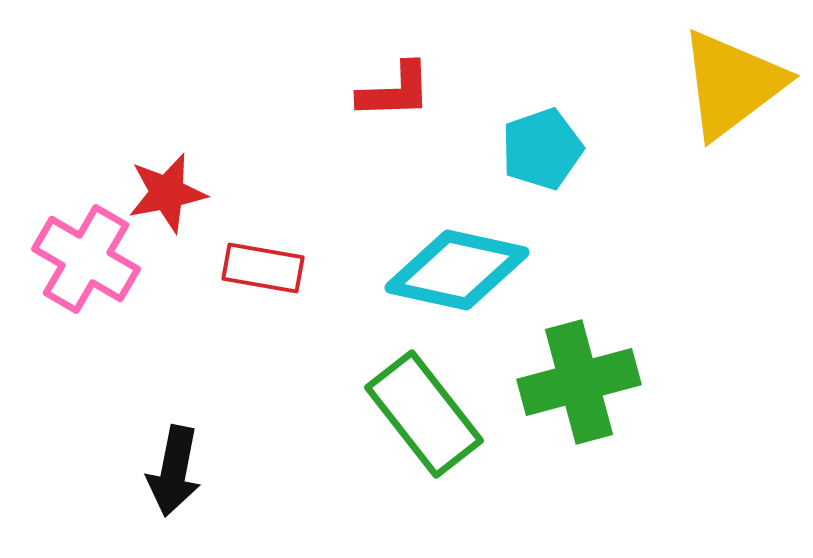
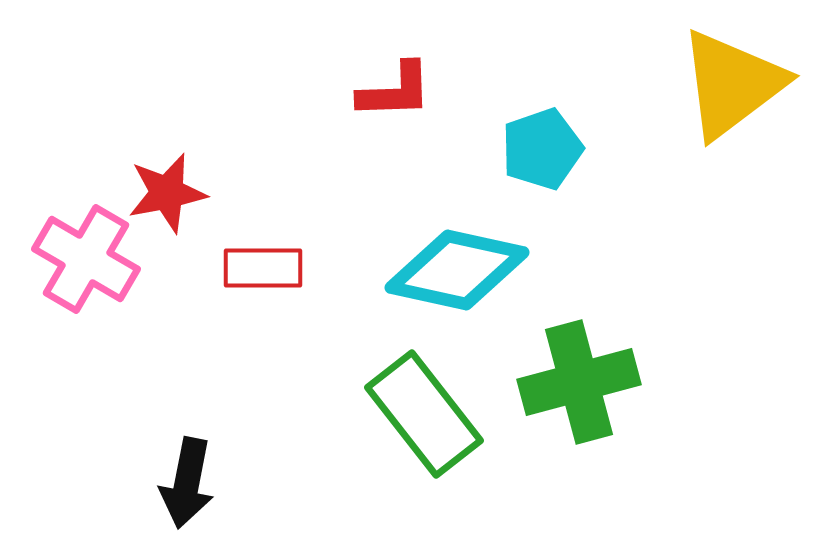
red rectangle: rotated 10 degrees counterclockwise
black arrow: moved 13 px right, 12 px down
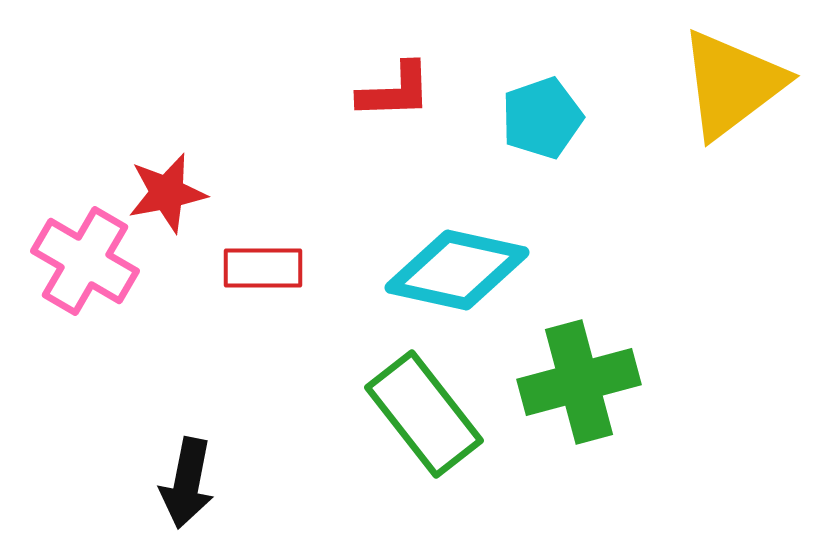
cyan pentagon: moved 31 px up
pink cross: moved 1 px left, 2 px down
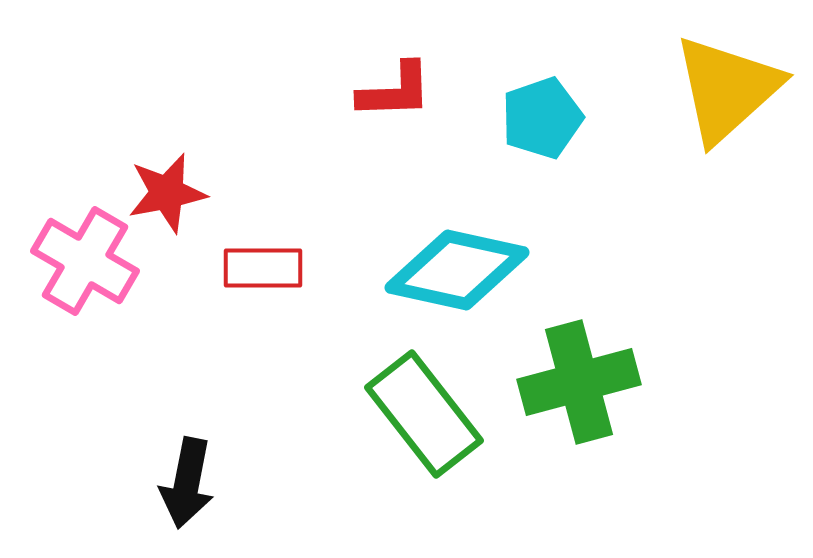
yellow triangle: moved 5 px left, 5 px down; rotated 5 degrees counterclockwise
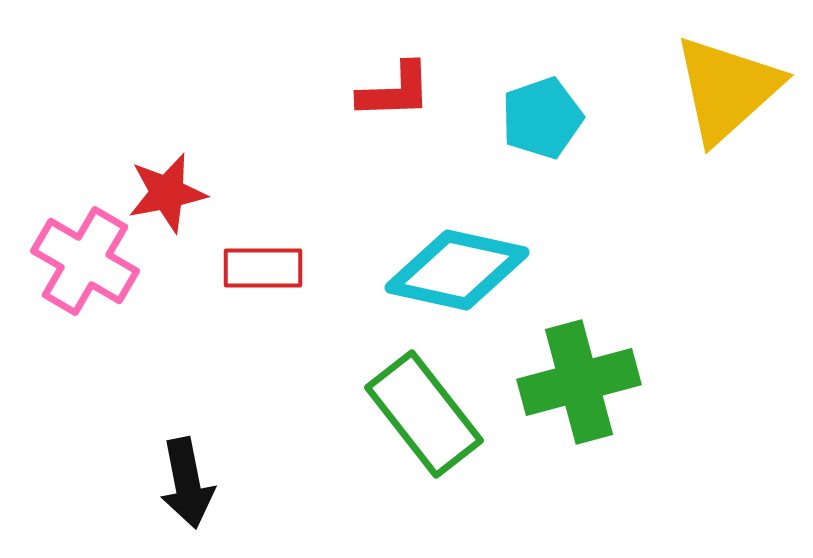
black arrow: rotated 22 degrees counterclockwise
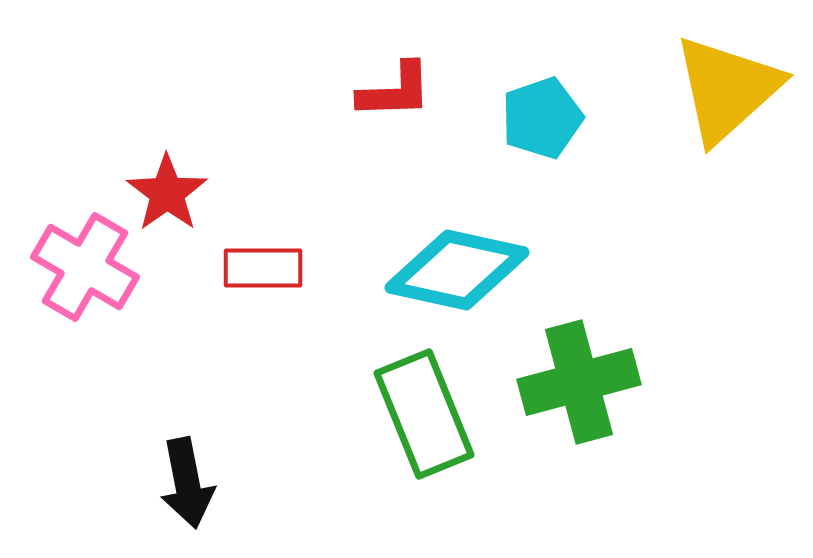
red star: rotated 24 degrees counterclockwise
pink cross: moved 6 px down
green rectangle: rotated 16 degrees clockwise
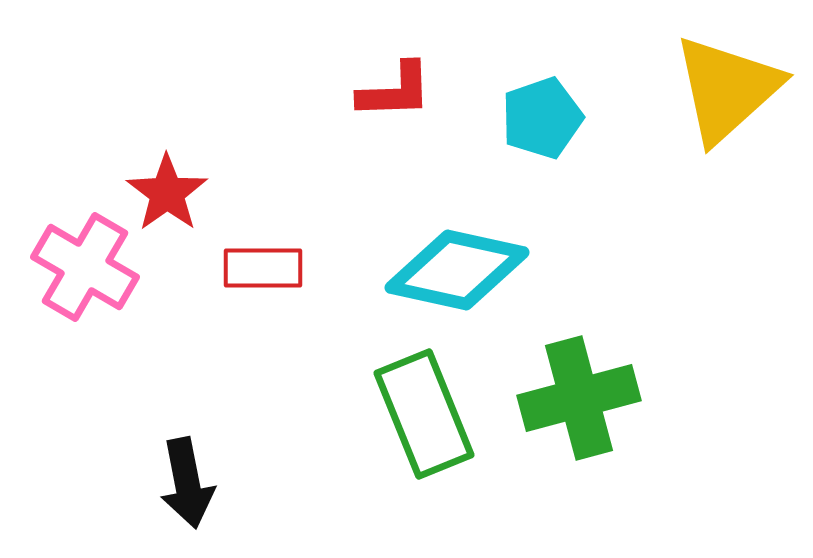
green cross: moved 16 px down
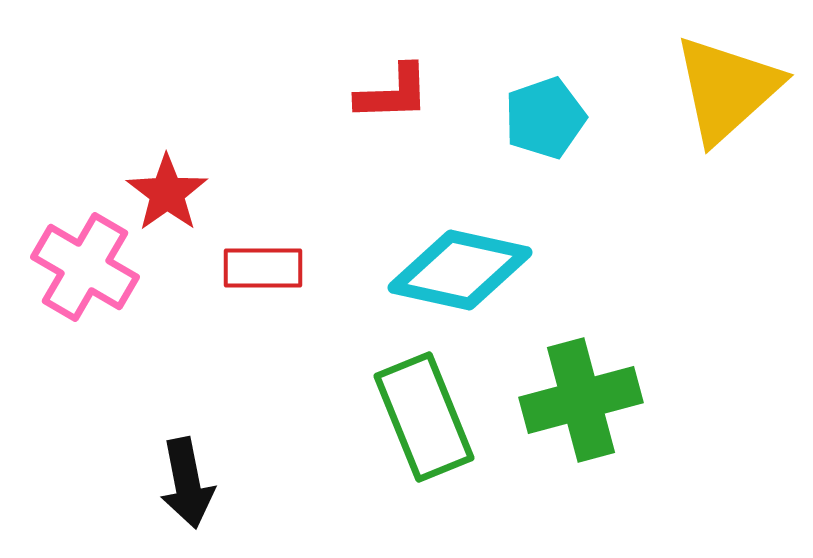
red L-shape: moved 2 px left, 2 px down
cyan pentagon: moved 3 px right
cyan diamond: moved 3 px right
green cross: moved 2 px right, 2 px down
green rectangle: moved 3 px down
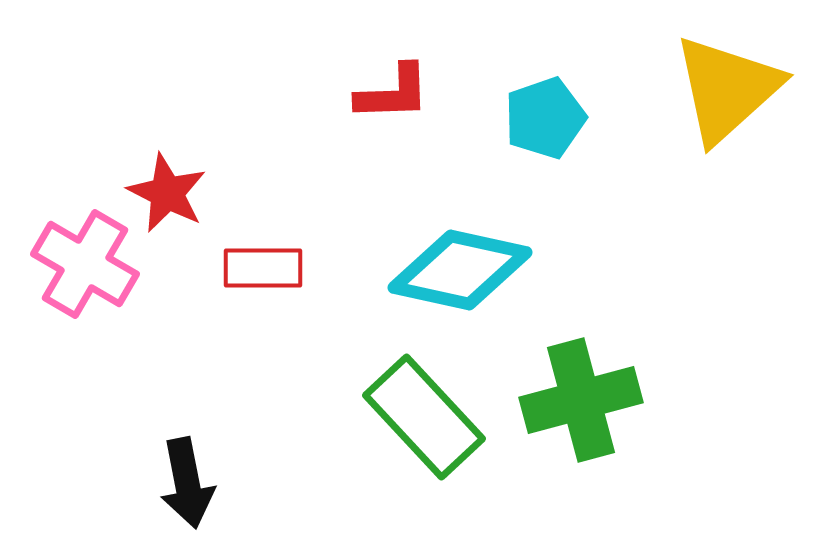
red star: rotated 10 degrees counterclockwise
pink cross: moved 3 px up
green rectangle: rotated 21 degrees counterclockwise
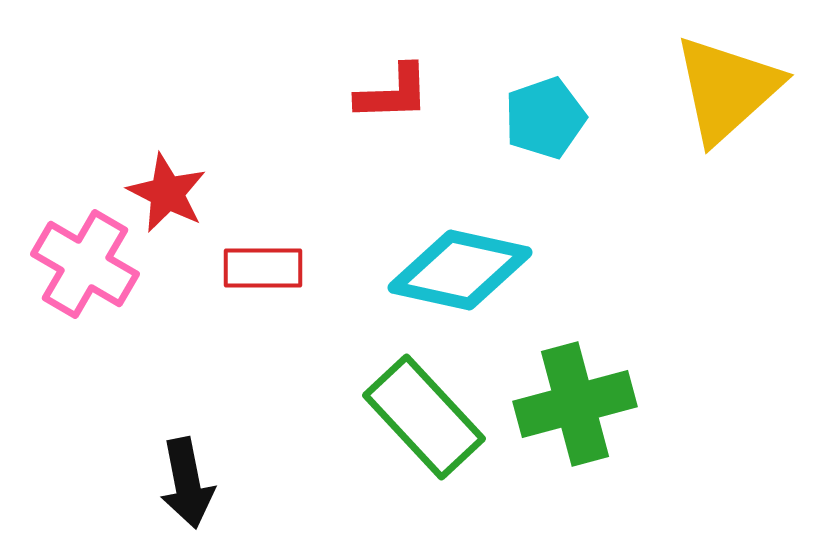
green cross: moved 6 px left, 4 px down
